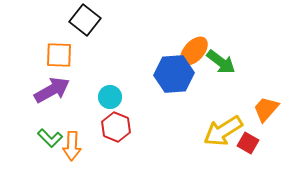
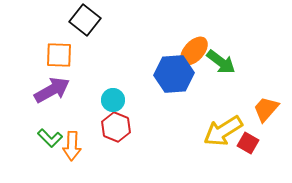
cyan circle: moved 3 px right, 3 px down
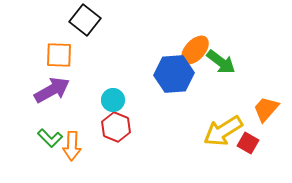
orange ellipse: moved 1 px right, 1 px up
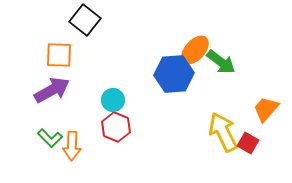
yellow arrow: moved 1 px down; rotated 96 degrees clockwise
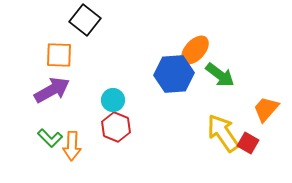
green arrow: moved 1 px left, 13 px down
yellow arrow: moved 1 px down; rotated 9 degrees counterclockwise
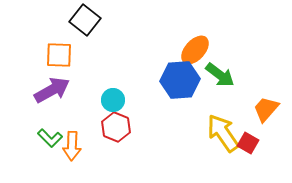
blue hexagon: moved 6 px right, 6 px down
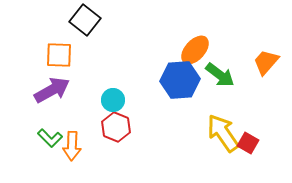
orange trapezoid: moved 47 px up
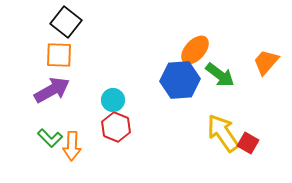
black square: moved 19 px left, 2 px down
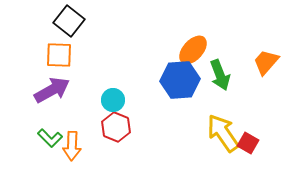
black square: moved 3 px right, 1 px up
orange ellipse: moved 2 px left
green arrow: rotated 32 degrees clockwise
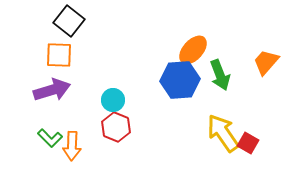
purple arrow: rotated 12 degrees clockwise
